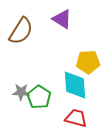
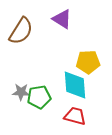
green pentagon: rotated 30 degrees clockwise
red trapezoid: moved 1 px left, 2 px up
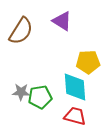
purple triangle: moved 2 px down
cyan diamond: moved 2 px down
green pentagon: moved 1 px right
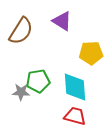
yellow pentagon: moved 3 px right, 9 px up
green pentagon: moved 2 px left, 16 px up
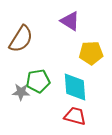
purple triangle: moved 8 px right
brown semicircle: moved 8 px down
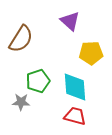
purple triangle: rotated 10 degrees clockwise
green pentagon: rotated 10 degrees counterclockwise
gray star: moved 10 px down
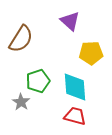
gray star: rotated 30 degrees clockwise
